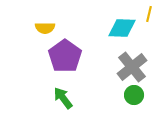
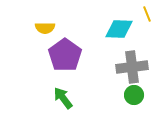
yellow line: moved 2 px left; rotated 35 degrees counterclockwise
cyan diamond: moved 3 px left, 1 px down
purple pentagon: moved 1 px up
gray cross: rotated 32 degrees clockwise
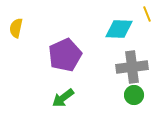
yellow semicircle: moved 29 px left; rotated 102 degrees clockwise
purple pentagon: rotated 12 degrees clockwise
green arrow: rotated 90 degrees counterclockwise
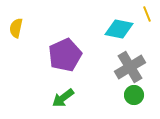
cyan diamond: rotated 8 degrees clockwise
gray cross: moved 2 px left; rotated 24 degrees counterclockwise
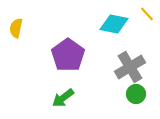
yellow line: rotated 21 degrees counterclockwise
cyan diamond: moved 5 px left, 5 px up
purple pentagon: moved 3 px right; rotated 12 degrees counterclockwise
green circle: moved 2 px right, 1 px up
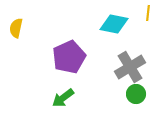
yellow line: moved 1 px right, 1 px up; rotated 49 degrees clockwise
purple pentagon: moved 1 px right, 2 px down; rotated 12 degrees clockwise
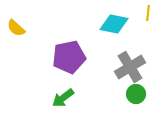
yellow semicircle: rotated 60 degrees counterclockwise
purple pentagon: rotated 12 degrees clockwise
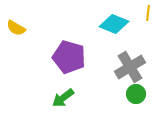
cyan diamond: rotated 12 degrees clockwise
yellow semicircle: rotated 12 degrees counterclockwise
purple pentagon: rotated 28 degrees clockwise
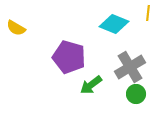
green arrow: moved 28 px right, 13 px up
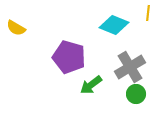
cyan diamond: moved 1 px down
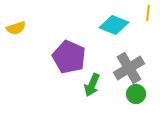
yellow semicircle: rotated 48 degrees counterclockwise
purple pentagon: rotated 8 degrees clockwise
gray cross: moved 1 px left, 1 px down
green arrow: moved 1 px right; rotated 30 degrees counterclockwise
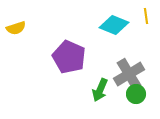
yellow line: moved 2 px left, 3 px down; rotated 14 degrees counterclockwise
gray cross: moved 6 px down
green arrow: moved 8 px right, 5 px down
